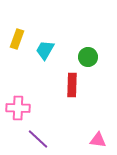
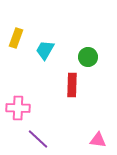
yellow rectangle: moved 1 px left, 1 px up
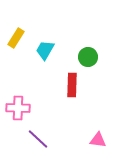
yellow rectangle: rotated 12 degrees clockwise
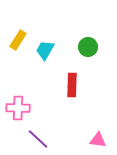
yellow rectangle: moved 2 px right, 2 px down
green circle: moved 10 px up
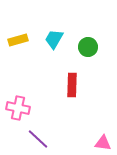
yellow rectangle: rotated 42 degrees clockwise
cyan trapezoid: moved 9 px right, 11 px up
pink cross: rotated 10 degrees clockwise
pink triangle: moved 5 px right, 3 px down
